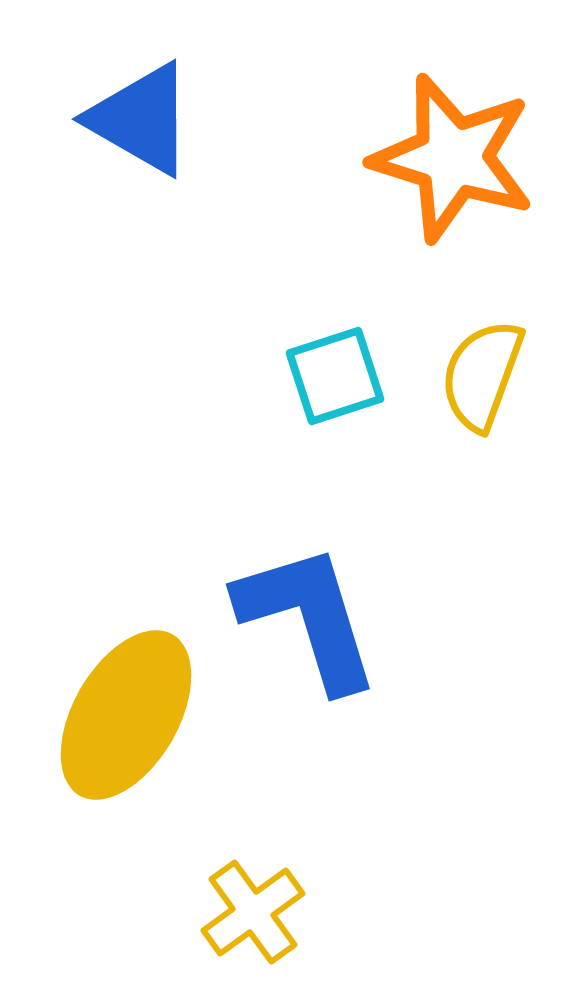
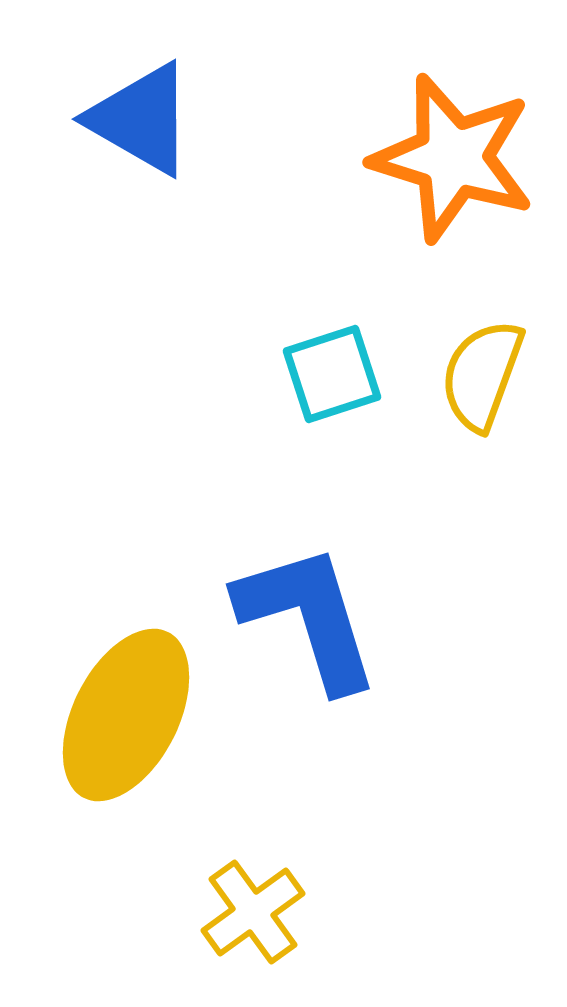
cyan square: moved 3 px left, 2 px up
yellow ellipse: rotated 3 degrees counterclockwise
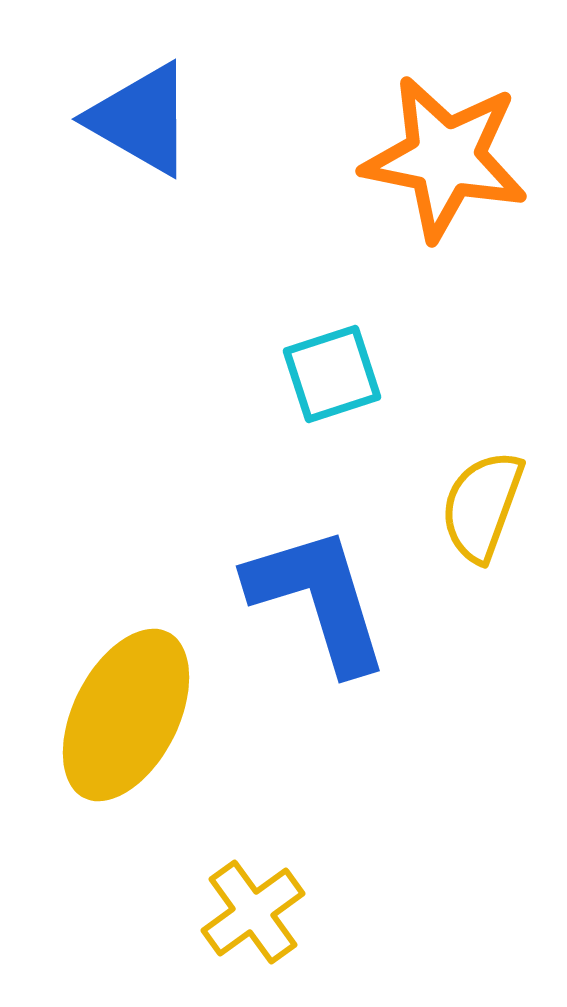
orange star: moved 8 px left; rotated 6 degrees counterclockwise
yellow semicircle: moved 131 px down
blue L-shape: moved 10 px right, 18 px up
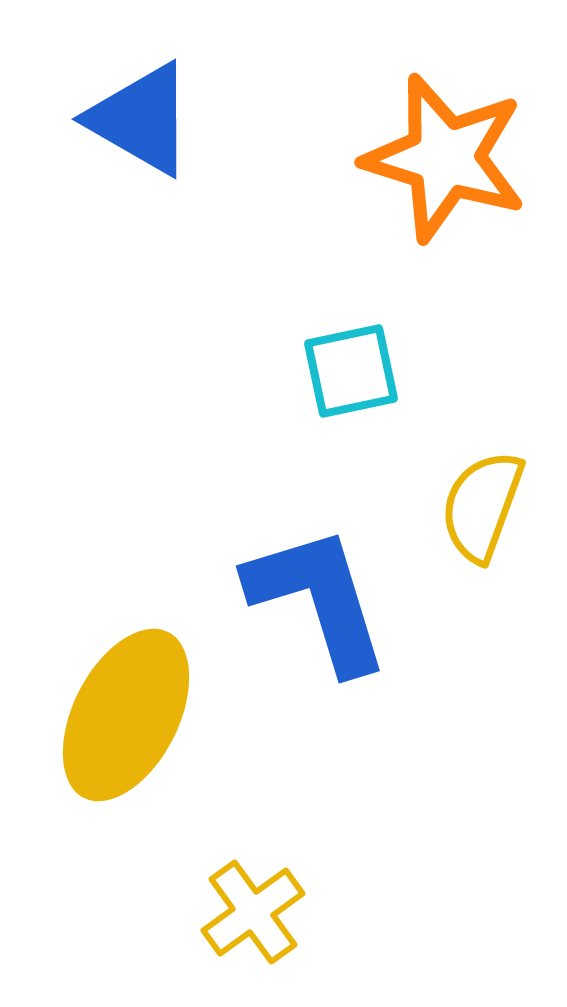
orange star: rotated 6 degrees clockwise
cyan square: moved 19 px right, 3 px up; rotated 6 degrees clockwise
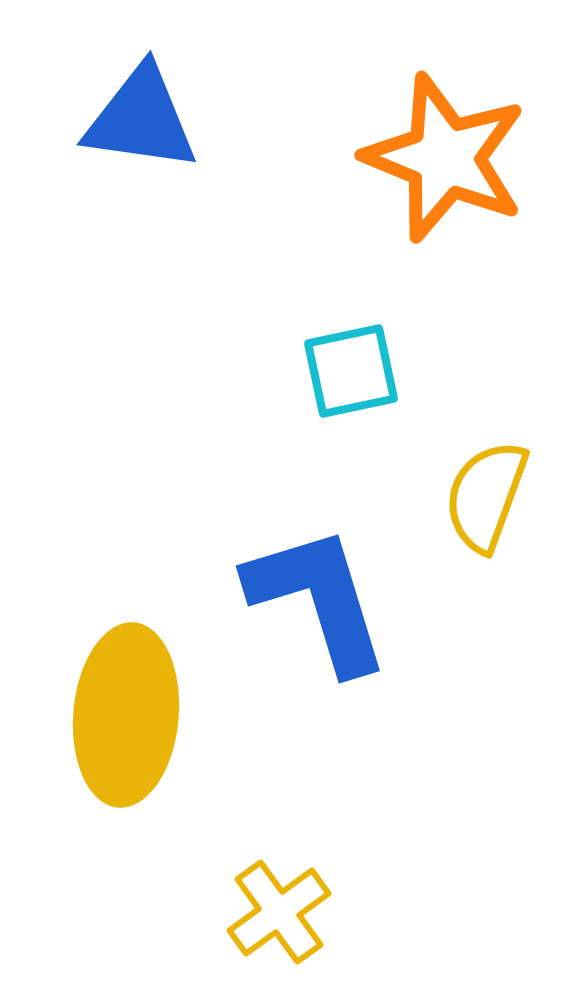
blue triangle: rotated 22 degrees counterclockwise
orange star: rotated 5 degrees clockwise
yellow semicircle: moved 4 px right, 10 px up
yellow ellipse: rotated 22 degrees counterclockwise
yellow cross: moved 26 px right
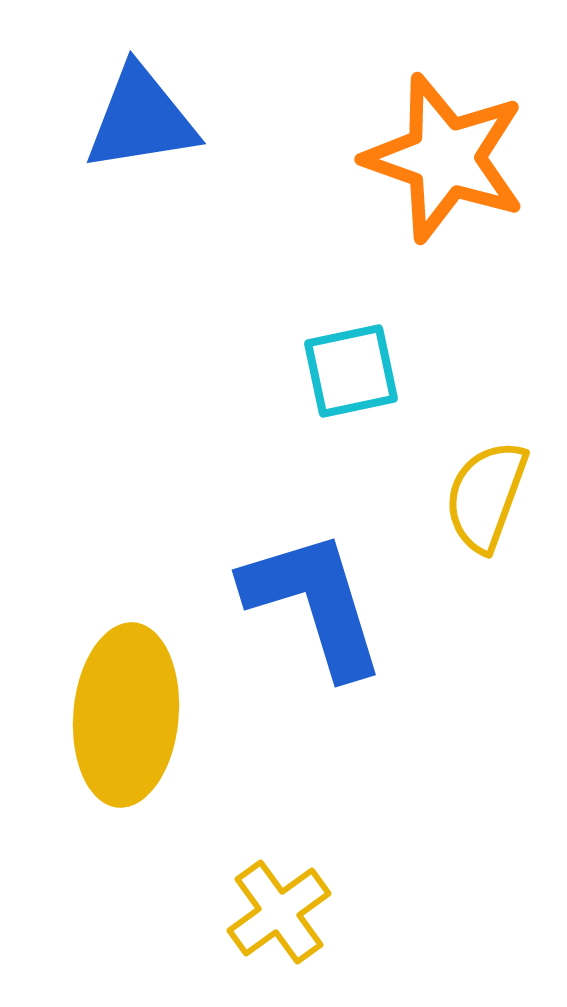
blue triangle: rotated 17 degrees counterclockwise
orange star: rotated 3 degrees counterclockwise
blue L-shape: moved 4 px left, 4 px down
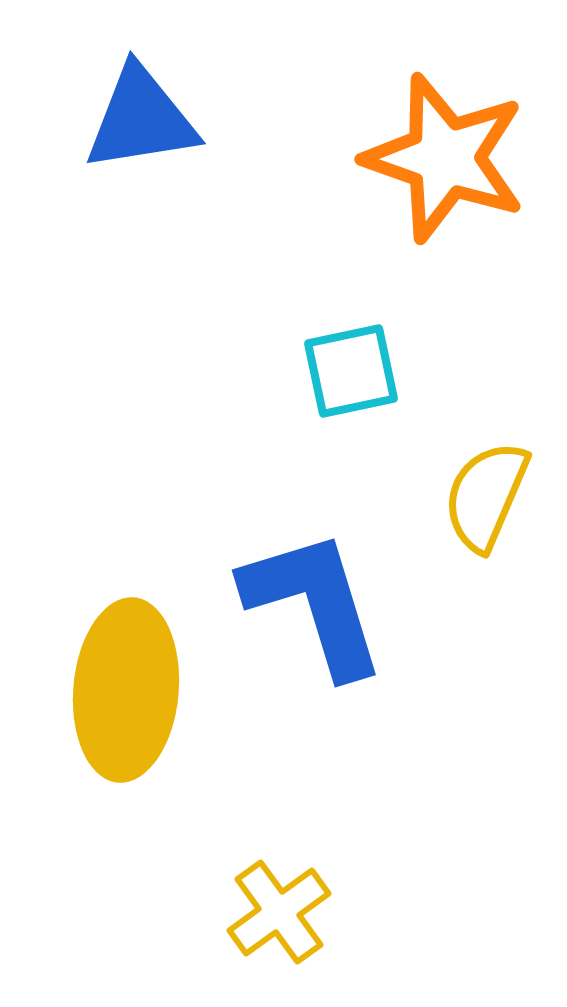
yellow semicircle: rotated 3 degrees clockwise
yellow ellipse: moved 25 px up
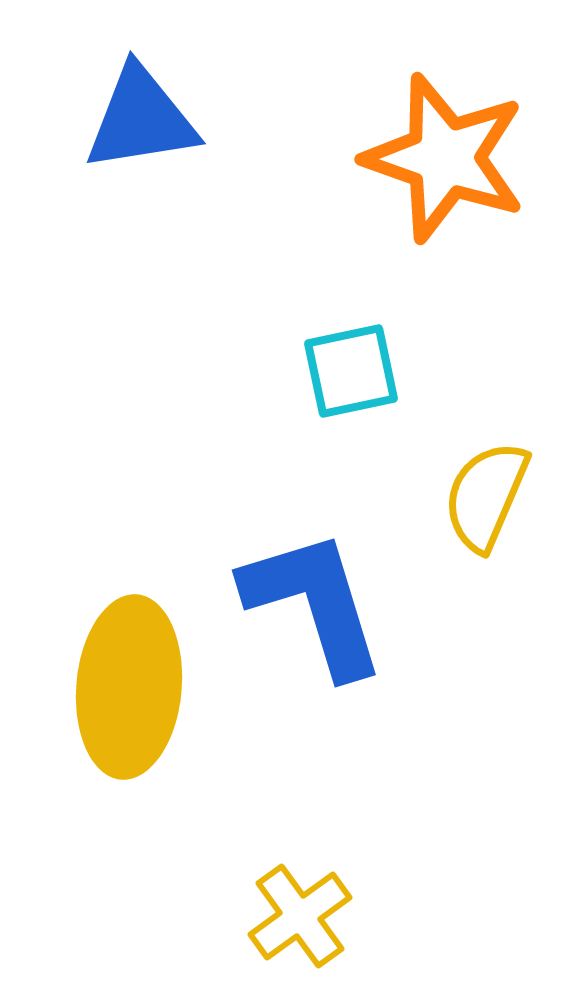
yellow ellipse: moved 3 px right, 3 px up
yellow cross: moved 21 px right, 4 px down
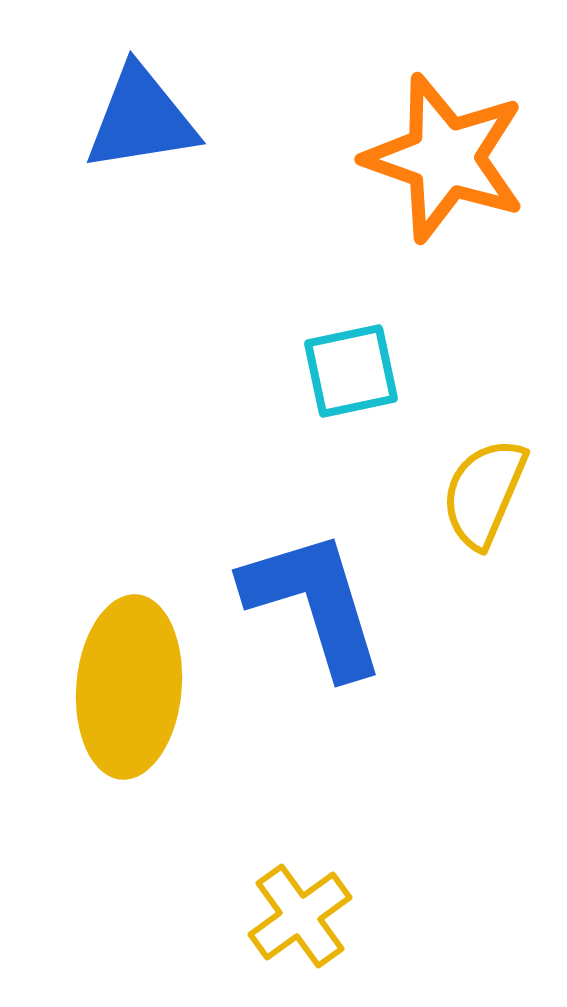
yellow semicircle: moved 2 px left, 3 px up
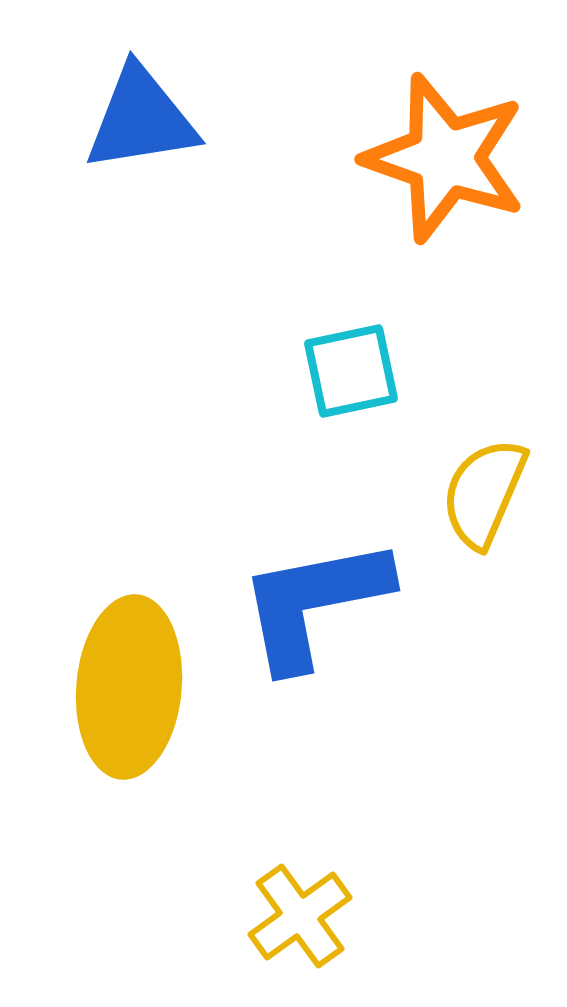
blue L-shape: rotated 84 degrees counterclockwise
